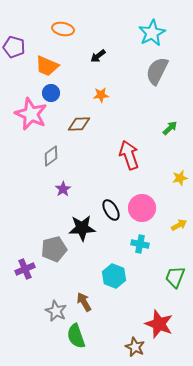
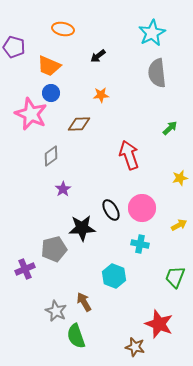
orange trapezoid: moved 2 px right
gray semicircle: moved 2 px down; rotated 32 degrees counterclockwise
brown star: rotated 12 degrees counterclockwise
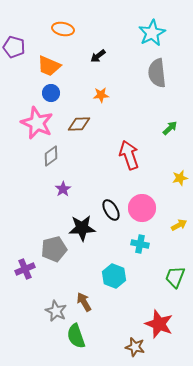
pink star: moved 6 px right, 9 px down
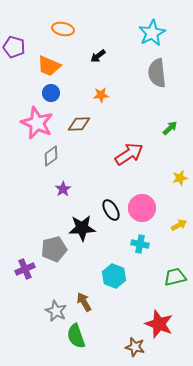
red arrow: moved 1 px up; rotated 76 degrees clockwise
green trapezoid: rotated 55 degrees clockwise
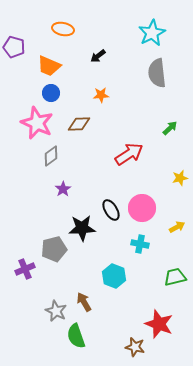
yellow arrow: moved 2 px left, 2 px down
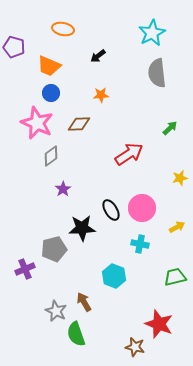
green semicircle: moved 2 px up
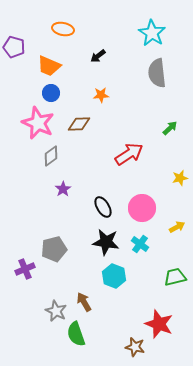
cyan star: rotated 12 degrees counterclockwise
pink star: moved 1 px right
black ellipse: moved 8 px left, 3 px up
black star: moved 24 px right, 14 px down; rotated 12 degrees clockwise
cyan cross: rotated 24 degrees clockwise
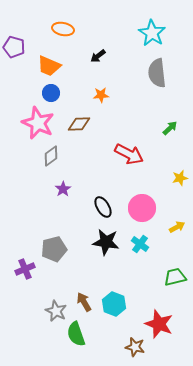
red arrow: rotated 60 degrees clockwise
cyan hexagon: moved 28 px down
